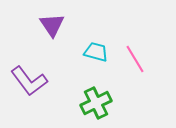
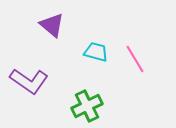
purple triangle: rotated 16 degrees counterclockwise
purple L-shape: rotated 18 degrees counterclockwise
green cross: moved 9 px left, 3 px down
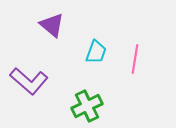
cyan trapezoid: rotated 95 degrees clockwise
pink line: rotated 40 degrees clockwise
purple L-shape: rotated 6 degrees clockwise
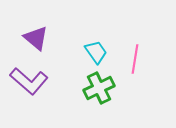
purple triangle: moved 16 px left, 13 px down
cyan trapezoid: rotated 55 degrees counterclockwise
green cross: moved 12 px right, 18 px up
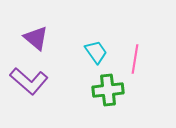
green cross: moved 9 px right, 2 px down; rotated 20 degrees clockwise
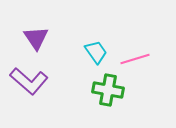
purple triangle: rotated 16 degrees clockwise
pink line: rotated 64 degrees clockwise
green cross: rotated 16 degrees clockwise
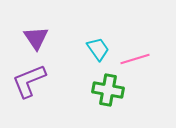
cyan trapezoid: moved 2 px right, 3 px up
purple L-shape: rotated 117 degrees clockwise
